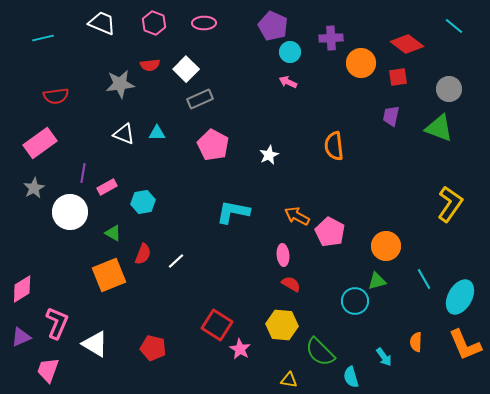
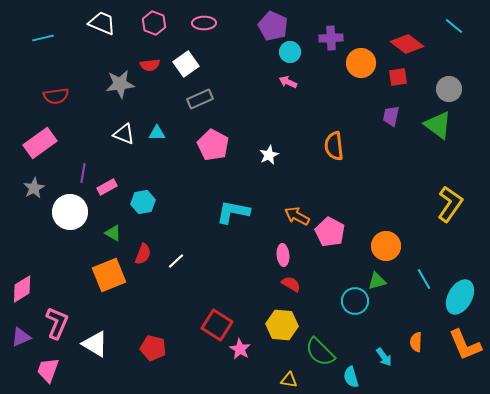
white square at (186, 69): moved 5 px up; rotated 10 degrees clockwise
green triangle at (439, 128): moved 1 px left, 3 px up; rotated 16 degrees clockwise
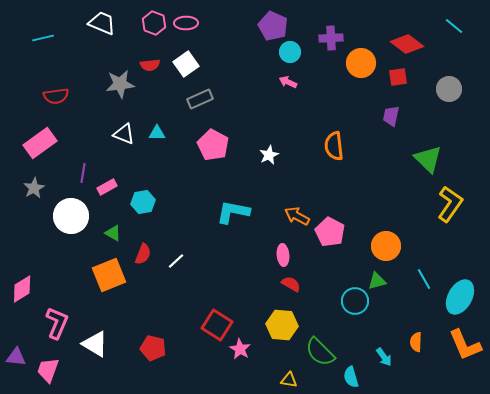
pink ellipse at (204, 23): moved 18 px left
green triangle at (438, 125): moved 10 px left, 34 px down; rotated 8 degrees clockwise
white circle at (70, 212): moved 1 px right, 4 px down
purple triangle at (21, 337): moved 5 px left, 20 px down; rotated 30 degrees clockwise
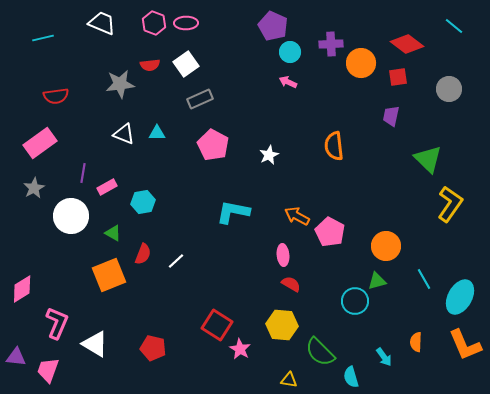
purple cross at (331, 38): moved 6 px down
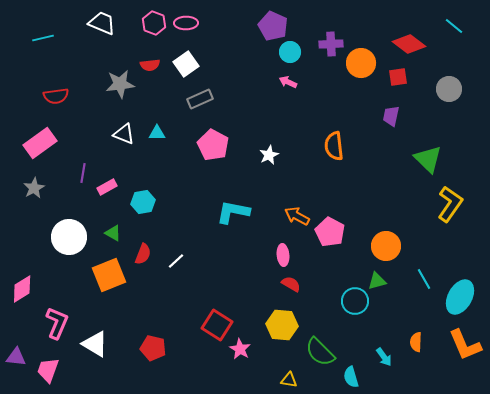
red diamond at (407, 44): moved 2 px right
white circle at (71, 216): moved 2 px left, 21 px down
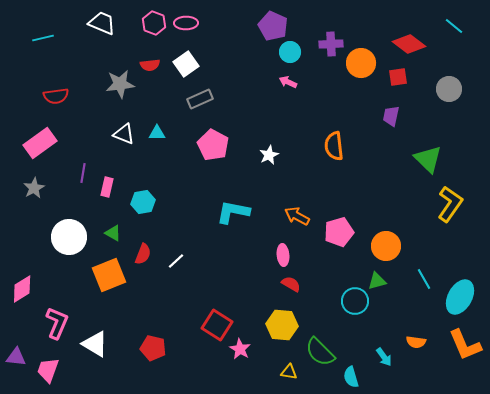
pink rectangle at (107, 187): rotated 48 degrees counterclockwise
pink pentagon at (330, 232): moved 9 px right; rotated 28 degrees clockwise
orange semicircle at (416, 342): rotated 84 degrees counterclockwise
yellow triangle at (289, 380): moved 8 px up
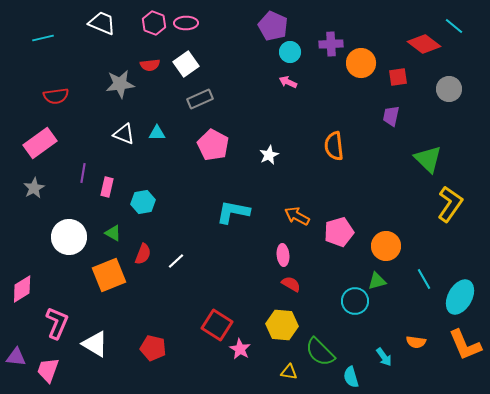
red diamond at (409, 44): moved 15 px right
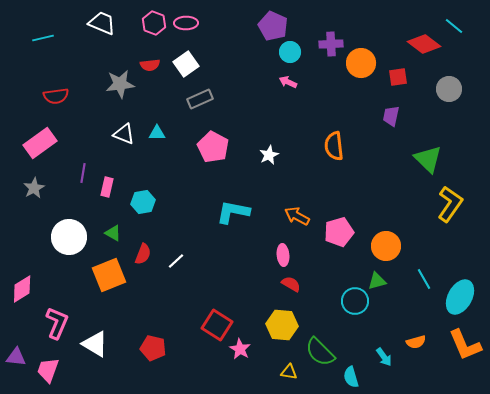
pink pentagon at (213, 145): moved 2 px down
orange semicircle at (416, 342): rotated 24 degrees counterclockwise
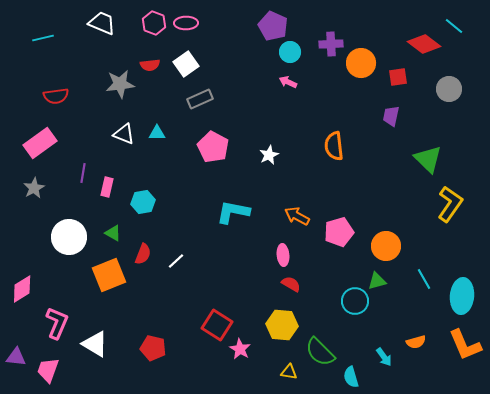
cyan ellipse at (460, 297): moved 2 px right, 1 px up; rotated 24 degrees counterclockwise
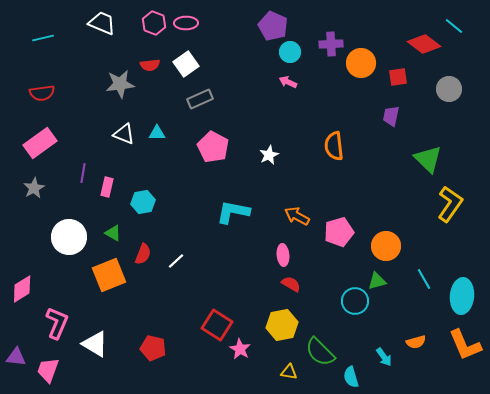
red semicircle at (56, 96): moved 14 px left, 3 px up
yellow hexagon at (282, 325): rotated 16 degrees counterclockwise
